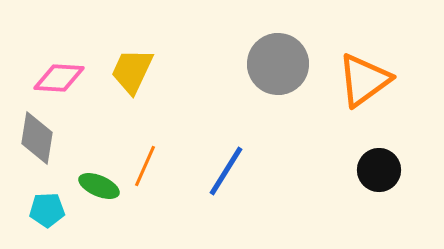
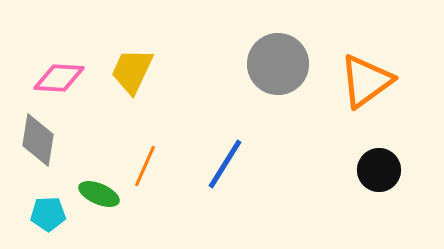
orange triangle: moved 2 px right, 1 px down
gray diamond: moved 1 px right, 2 px down
blue line: moved 1 px left, 7 px up
green ellipse: moved 8 px down
cyan pentagon: moved 1 px right, 4 px down
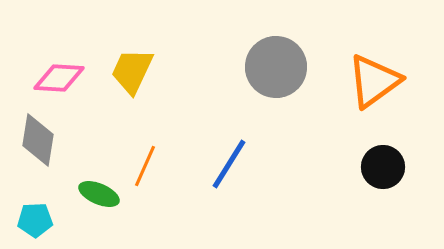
gray circle: moved 2 px left, 3 px down
orange triangle: moved 8 px right
blue line: moved 4 px right
black circle: moved 4 px right, 3 px up
cyan pentagon: moved 13 px left, 6 px down
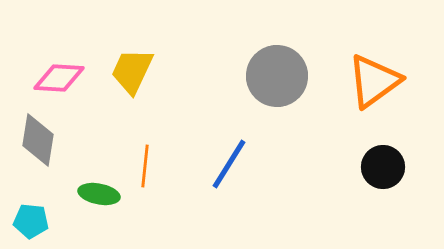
gray circle: moved 1 px right, 9 px down
orange line: rotated 18 degrees counterclockwise
green ellipse: rotated 12 degrees counterclockwise
cyan pentagon: moved 4 px left, 1 px down; rotated 8 degrees clockwise
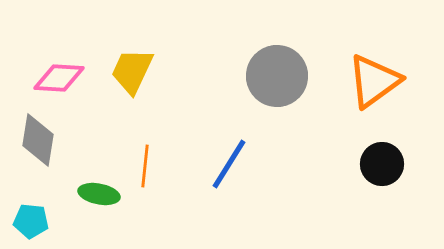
black circle: moved 1 px left, 3 px up
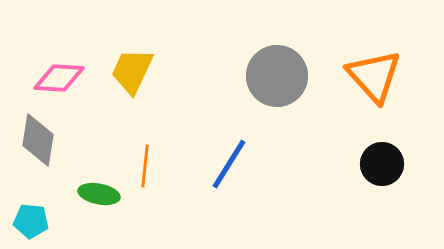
orange triangle: moved 5 px up; rotated 36 degrees counterclockwise
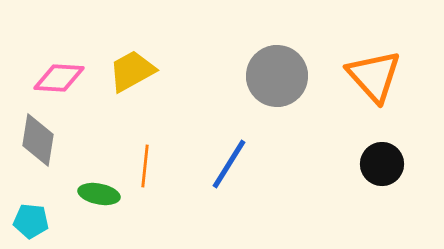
yellow trapezoid: rotated 36 degrees clockwise
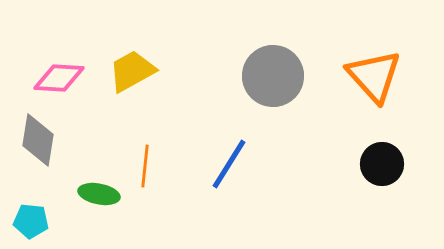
gray circle: moved 4 px left
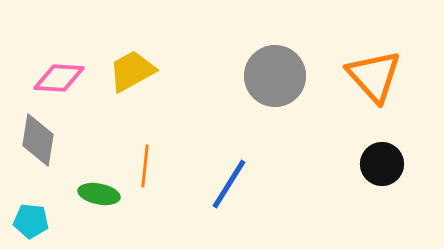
gray circle: moved 2 px right
blue line: moved 20 px down
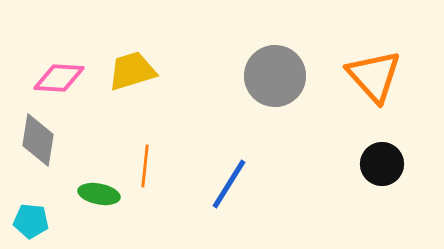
yellow trapezoid: rotated 12 degrees clockwise
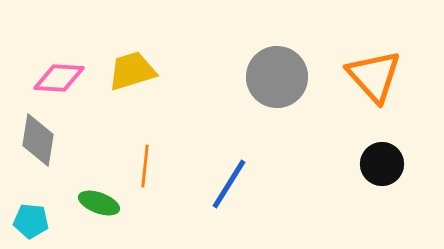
gray circle: moved 2 px right, 1 px down
green ellipse: moved 9 px down; rotated 9 degrees clockwise
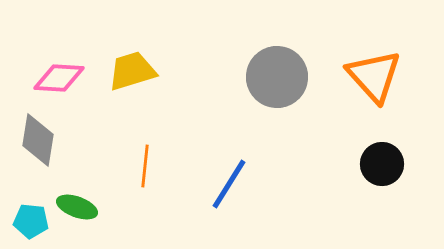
green ellipse: moved 22 px left, 4 px down
